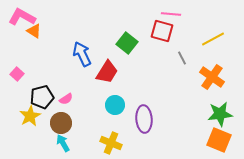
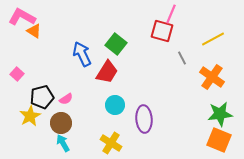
pink line: rotated 72 degrees counterclockwise
green square: moved 11 px left, 1 px down
yellow cross: rotated 10 degrees clockwise
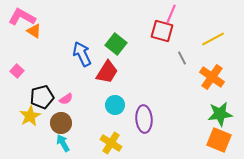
pink square: moved 3 px up
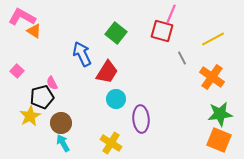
green square: moved 11 px up
pink semicircle: moved 14 px left, 16 px up; rotated 96 degrees clockwise
cyan circle: moved 1 px right, 6 px up
purple ellipse: moved 3 px left
